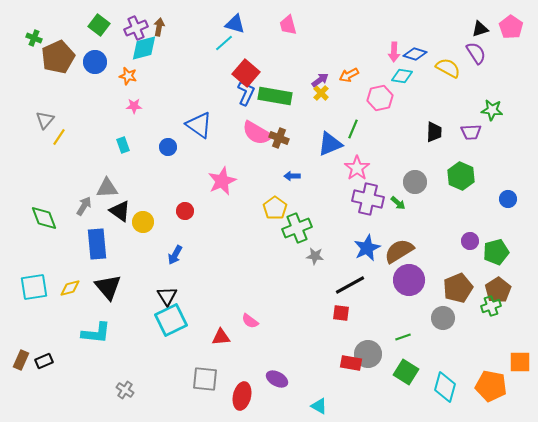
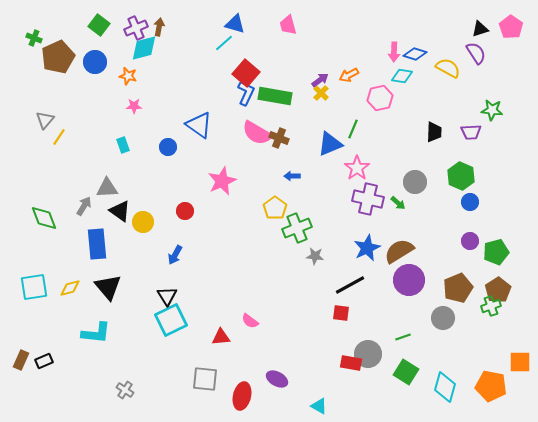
blue circle at (508, 199): moved 38 px left, 3 px down
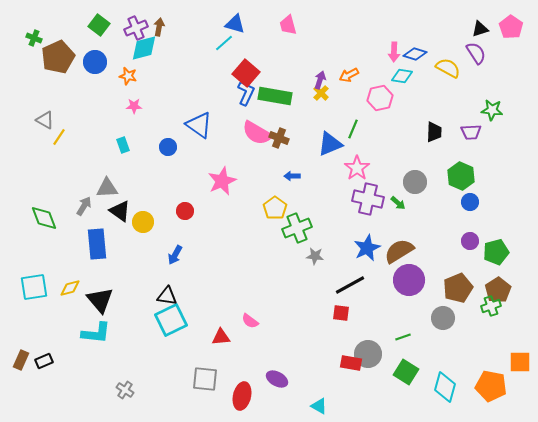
purple arrow at (320, 80): rotated 36 degrees counterclockwise
gray triangle at (45, 120): rotated 42 degrees counterclockwise
black triangle at (108, 287): moved 8 px left, 13 px down
black triangle at (167, 296): rotated 50 degrees counterclockwise
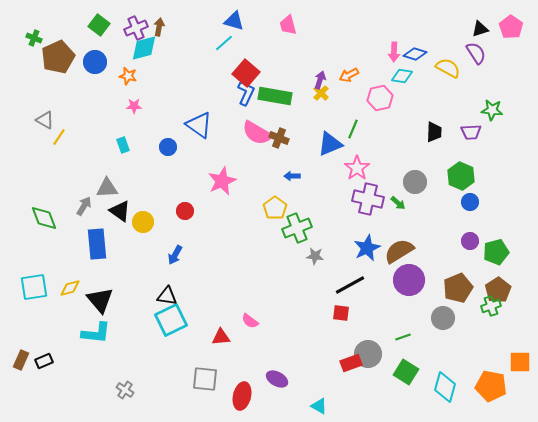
blue triangle at (235, 24): moved 1 px left, 3 px up
red rectangle at (351, 363): rotated 30 degrees counterclockwise
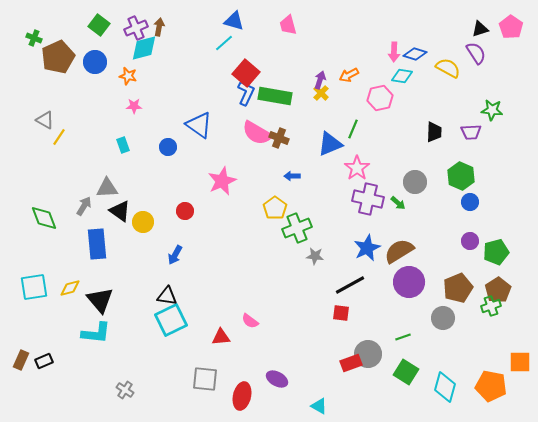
purple circle at (409, 280): moved 2 px down
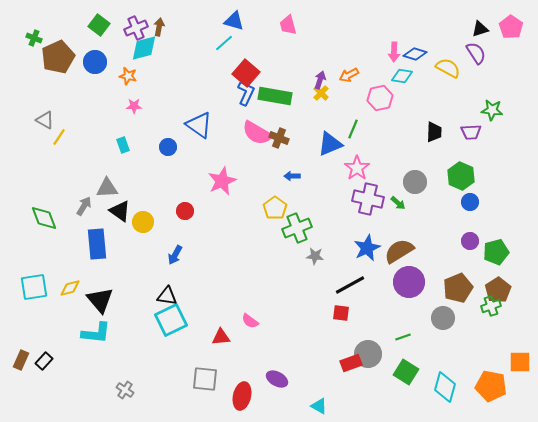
black rectangle at (44, 361): rotated 24 degrees counterclockwise
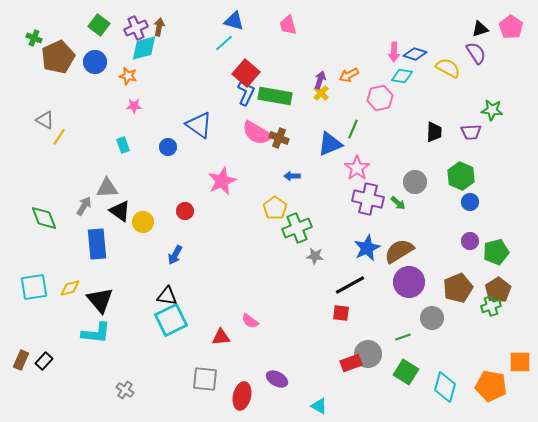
gray circle at (443, 318): moved 11 px left
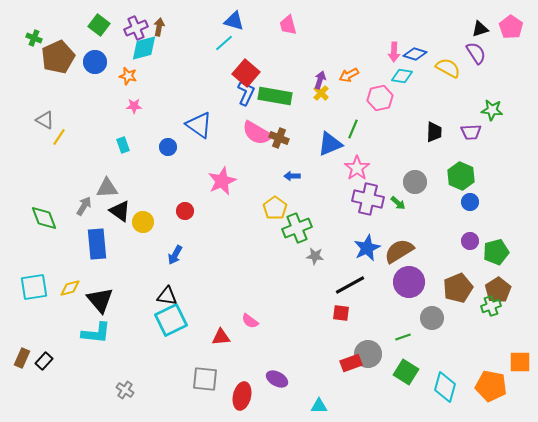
brown rectangle at (21, 360): moved 1 px right, 2 px up
cyan triangle at (319, 406): rotated 30 degrees counterclockwise
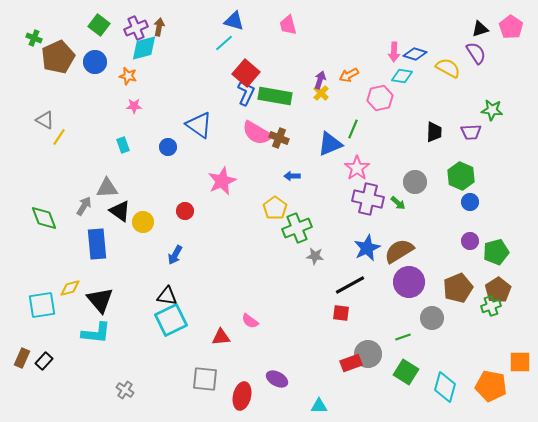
cyan square at (34, 287): moved 8 px right, 18 px down
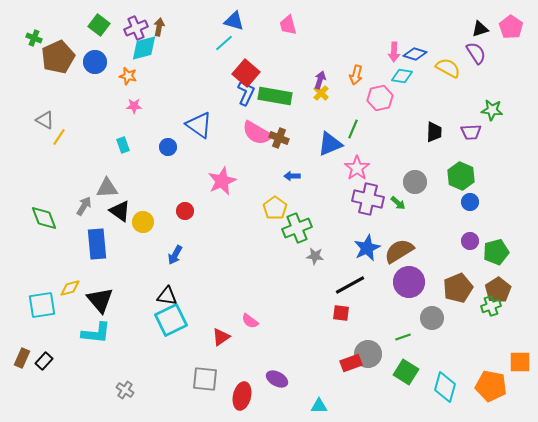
orange arrow at (349, 75): moved 7 px right; rotated 48 degrees counterclockwise
red triangle at (221, 337): rotated 30 degrees counterclockwise
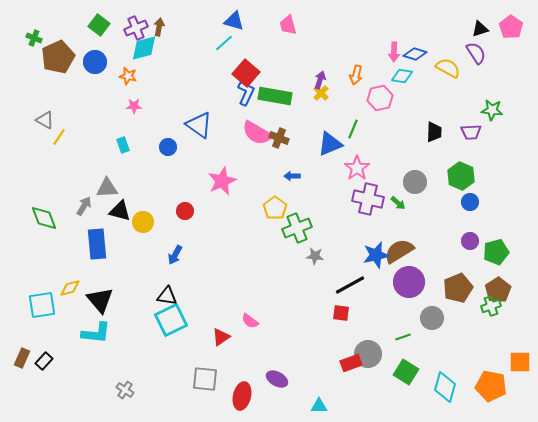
black triangle at (120, 211): rotated 20 degrees counterclockwise
blue star at (367, 248): moved 9 px right, 7 px down; rotated 12 degrees clockwise
